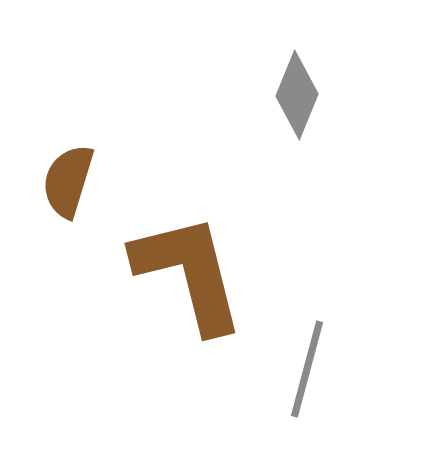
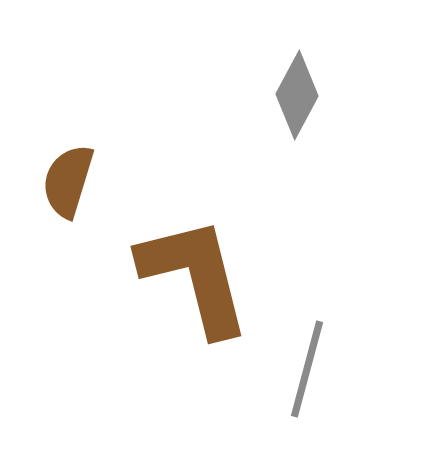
gray diamond: rotated 6 degrees clockwise
brown L-shape: moved 6 px right, 3 px down
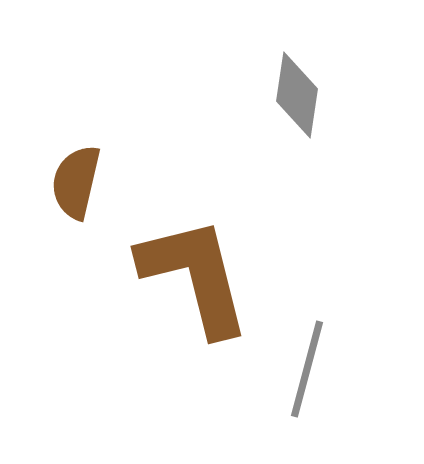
gray diamond: rotated 20 degrees counterclockwise
brown semicircle: moved 8 px right, 1 px down; rotated 4 degrees counterclockwise
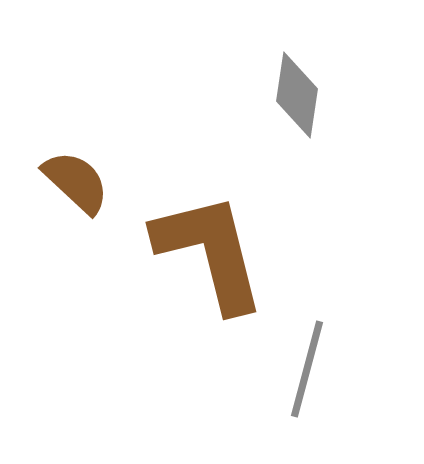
brown semicircle: rotated 120 degrees clockwise
brown L-shape: moved 15 px right, 24 px up
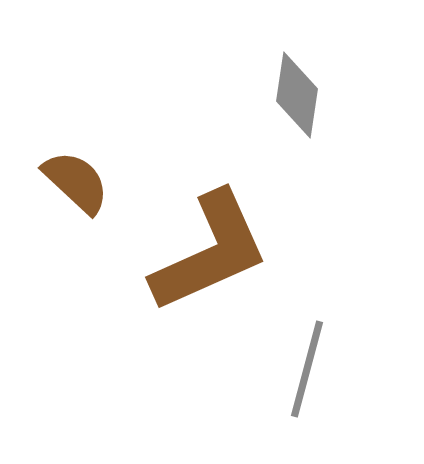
brown L-shape: rotated 80 degrees clockwise
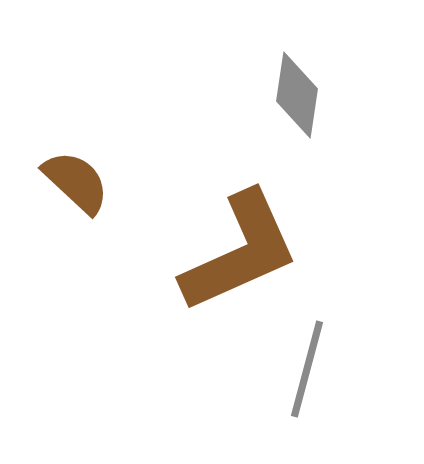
brown L-shape: moved 30 px right
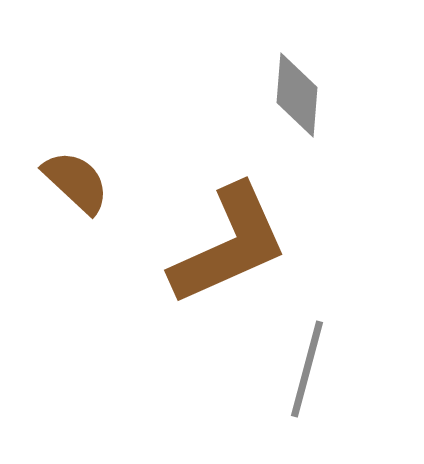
gray diamond: rotated 4 degrees counterclockwise
brown L-shape: moved 11 px left, 7 px up
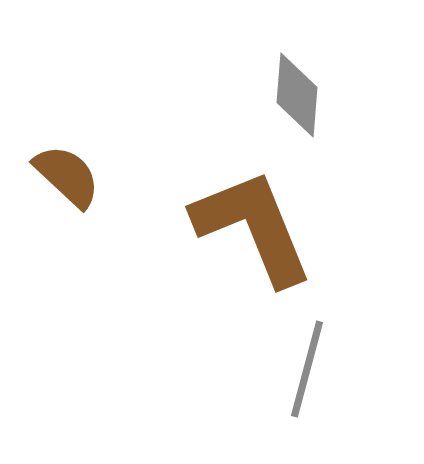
brown semicircle: moved 9 px left, 6 px up
brown L-shape: moved 24 px right, 18 px up; rotated 88 degrees counterclockwise
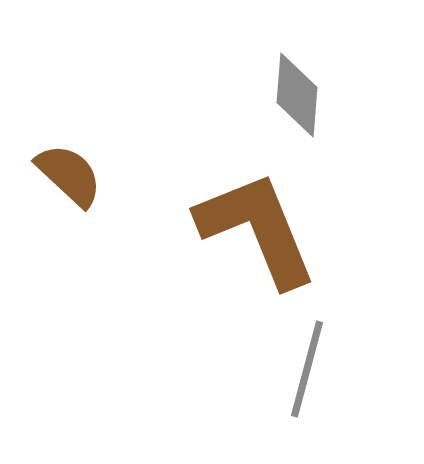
brown semicircle: moved 2 px right, 1 px up
brown L-shape: moved 4 px right, 2 px down
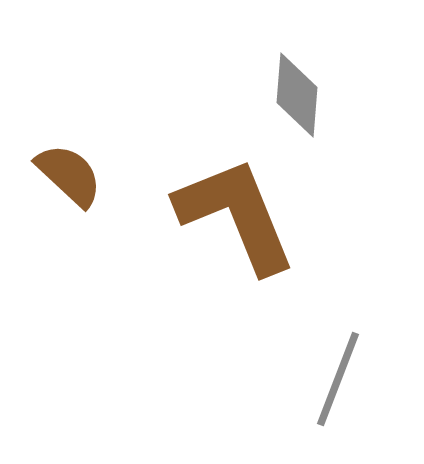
brown L-shape: moved 21 px left, 14 px up
gray line: moved 31 px right, 10 px down; rotated 6 degrees clockwise
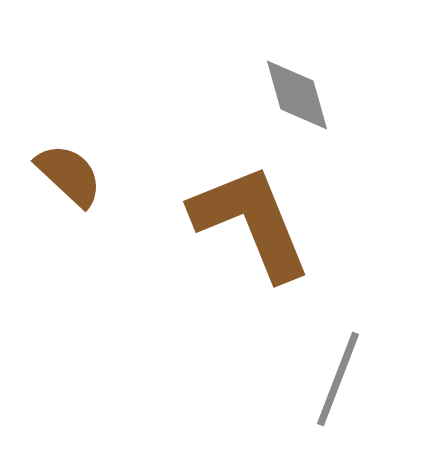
gray diamond: rotated 20 degrees counterclockwise
brown L-shape: moved 15 px right, 7 px down
